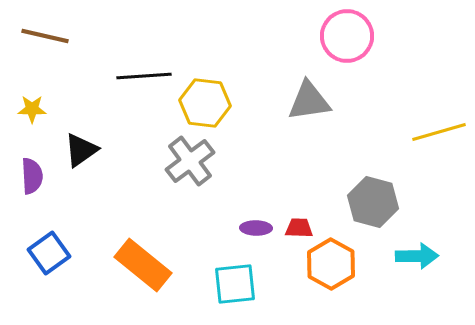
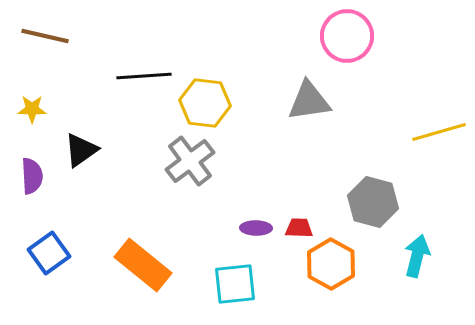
cyan arrow: rotated 75 degrees counterclockwise
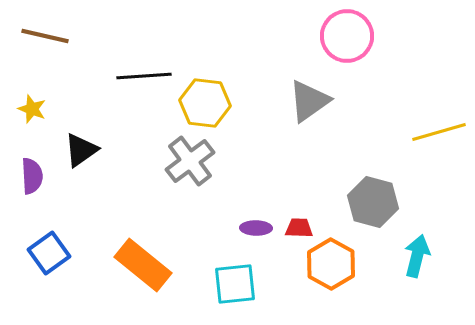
gray triangle: rotated 27 degrees counterclockwise
yellow star: rotated 20 degrees clockwise
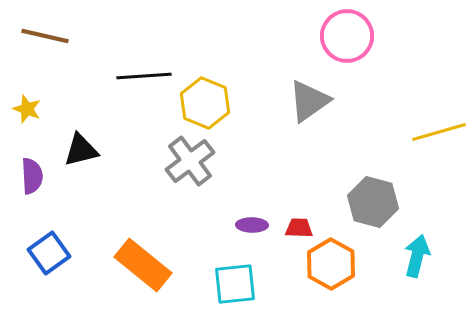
yellow hexagon: rotated 15 degrees clockwise
yellow star: moved 5 px left
black triangle: rotated 21 degrees clockwise
purple ellipse: moved 4 px left, 3 px up
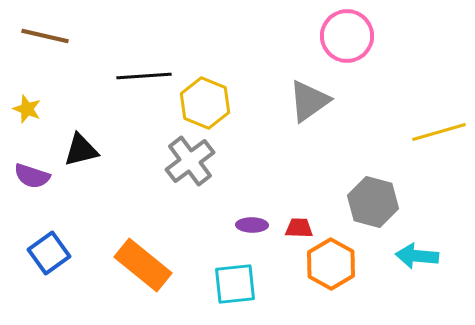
purple semicircle: rotated 111 degrees clockwise
cyan arrow: rotated 99 degrees counterclockwise
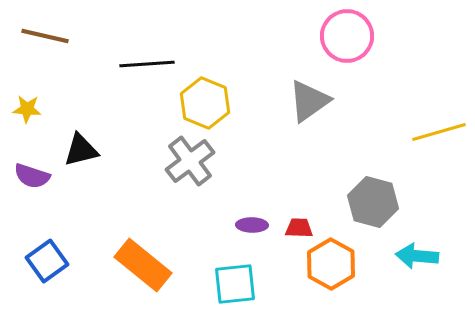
black line: moved 3 px right, 12 px up
yellow star: rotated 16 degrees counterclockwise
blue square: moved 2 px left, 8 px down
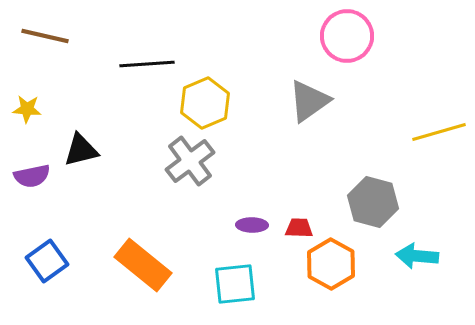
yellow hexagon: rotated 15 degrees clockwise
purple semicircle: rotated 30 degrees counterclockwise
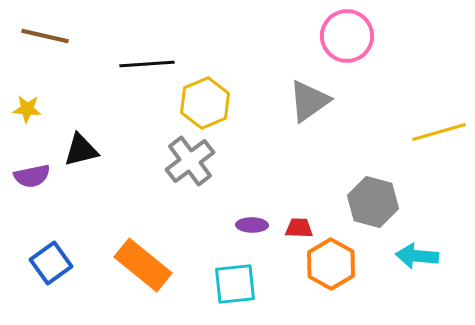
blue square: moved 4 px right, 2 px down
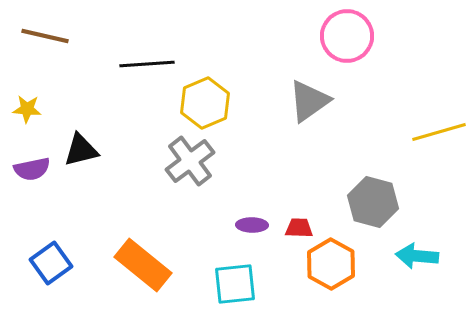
purple semicircle: moved 7 px up
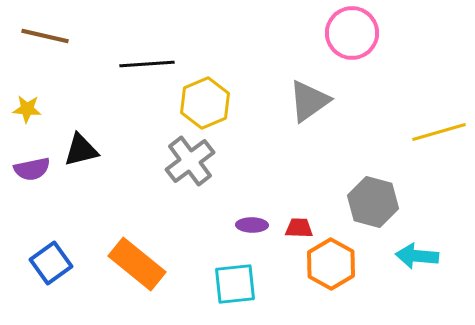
pink circle: moved 5 px right, 3 px up
orange rectangle: moved 6 px left, 1 px up
